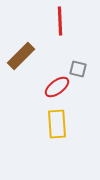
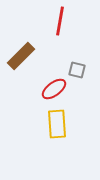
red line: rotated 12 degrees clockwise
gray square: moved 1 px left, 1 px down
red ellipse: moved 3 px left, 2 px down
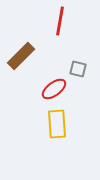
gray square: moved 1 px right, 1 px up
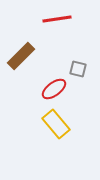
red line: moved 3 px left, 2 px up; rotated 72 degrees clockwise
yellow rectangle: moved 1 px left; rotated 36 degrees counterclockwise
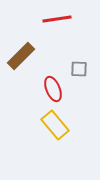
gray square: moved 1 px right; rotated 12 degrees counterclockwise
red ellipse: moved 1 px left; rotated 75 degrees counterclockwise
yellow rectangle: moved 1 px left, 1 px down
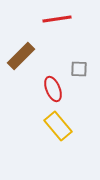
yellow rectangle: moved 3 px right, 1 px down
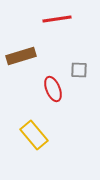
brown rectangle: rotated 28 degrees clockwise
gray square: moved 1 px down
yellow rectangle: moved 24 px left, 9 px down
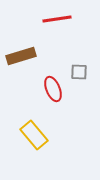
gray square: moved 2 px down
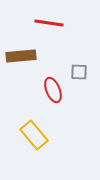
red line: moved 8 px left, 4 px down; rotated 16 degrees clockwise
brown rectangle: rotated 12 degrees clockwise
red ellipse: moved 1 px down
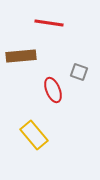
gray square: rotated 18 degrees clockwise
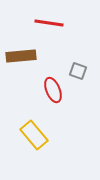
gray square: moved 1 px left, 1 px up
